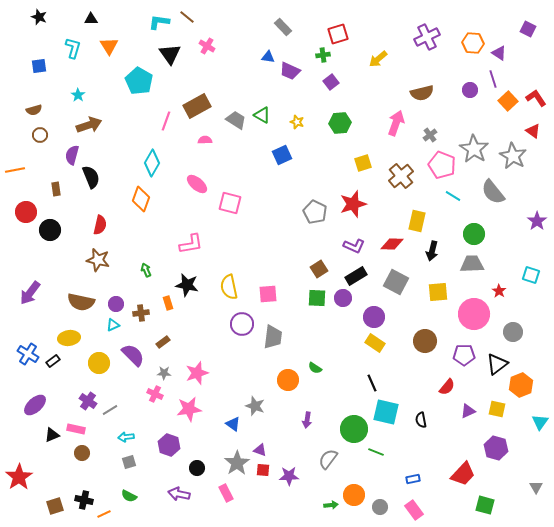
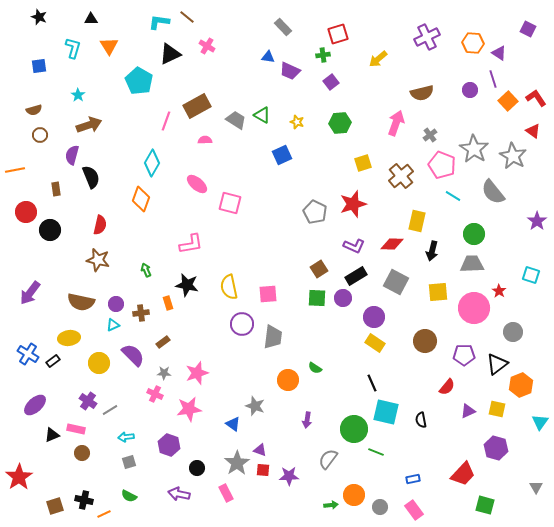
black triangle at (170, 54): rotated 40 degrees clockwise
pink circle at (474, 314): moved 6 px up
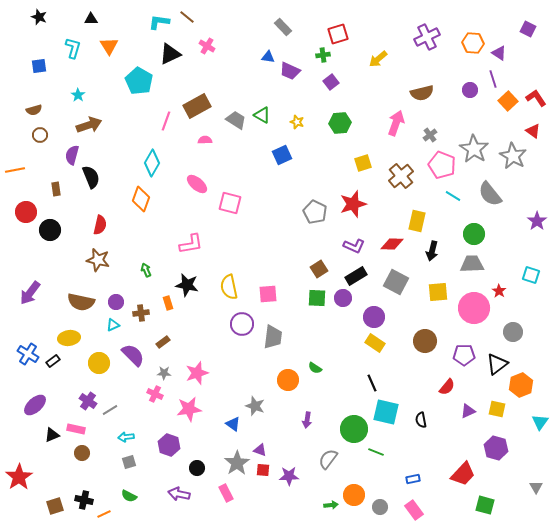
gray semicircle at (493, 192): moved 3 px left, 2 px down
purple circle at (116, 304): moved 2 px up
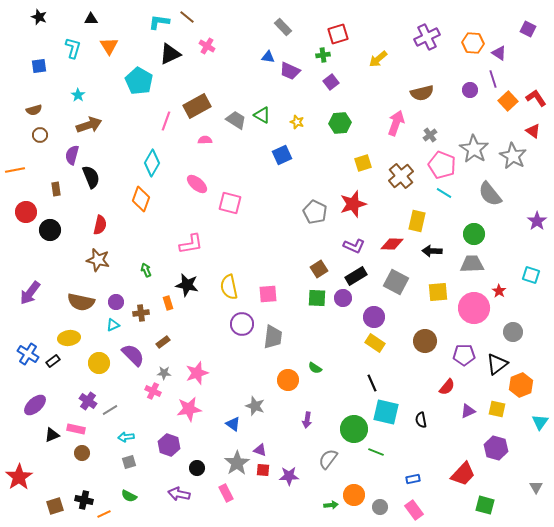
cyan line at (453, 196): moved 9 px left, 3 px up
black arrow at (432, 251): rotated 78 degrees clockwise
pink cross at (155, 394): moved 2 px left, 3 px up
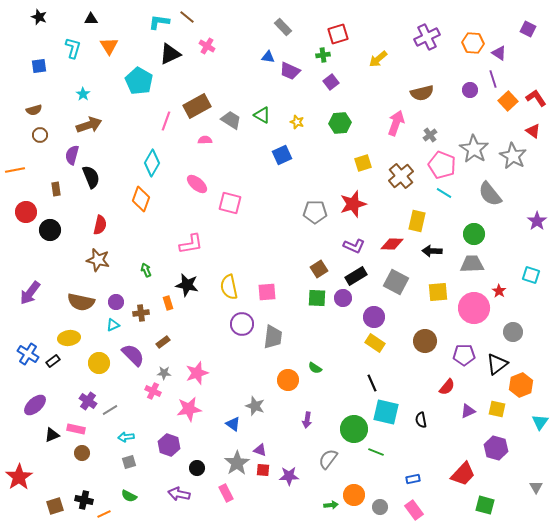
cyan star at (78, 95): moved 5 px right, 1 px up
gray trapezoid at (236, 120): moved 5 px left
gray pentagon at (315, 212): rotated 25 degrees counterclockwise
pink square at (268, 294): moved 1 px left, 2 px up
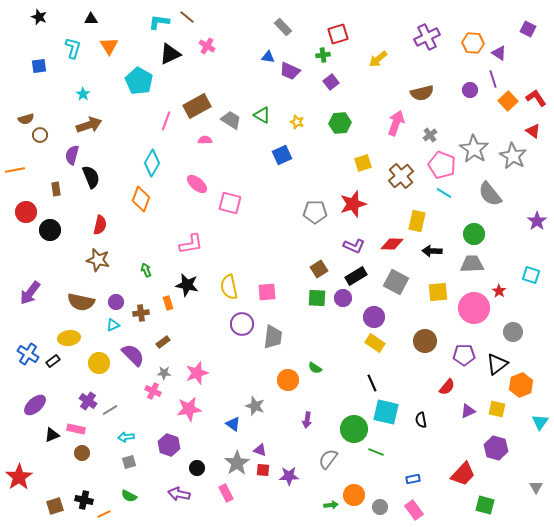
brown semicircle at (34, 110): moved 8 px left, 9 px down
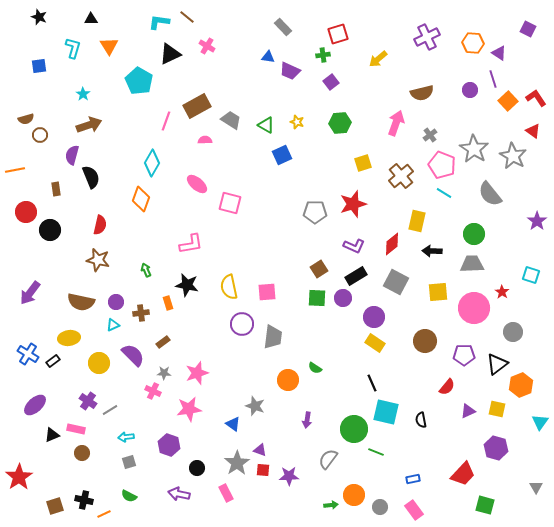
green triangle at (262, 115): moved 4 px right, 10 px down
red diamond at (392, 244): rotated 40 degrees counterclockwise
red star at (499, 291): moved 3 px right, 1 px down
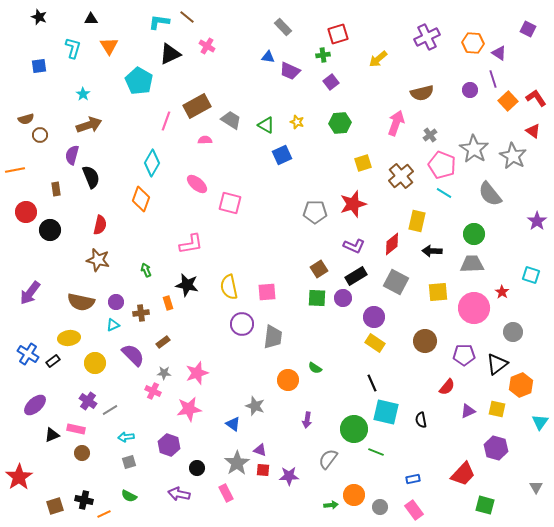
yellow circle at (99, 363): moved 4 px left
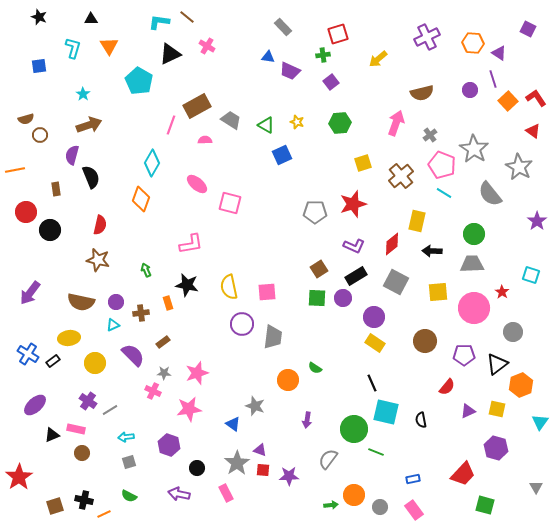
pink line at (166, 121): moved 5 px right, 4 px down
gray star at (513, 156): moved 6 px right, 11 px down
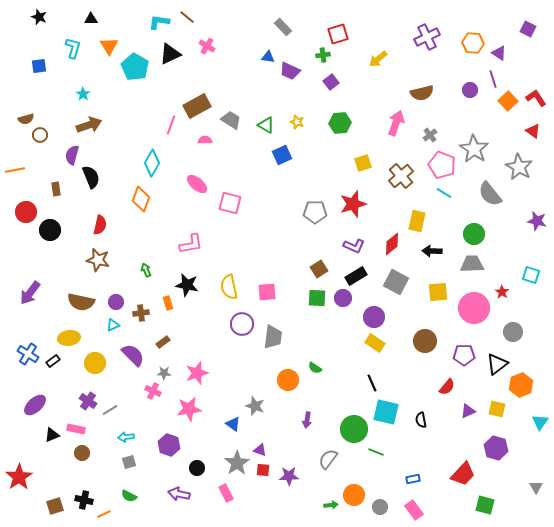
cyan pentagon at (139, 81): moved 4 px left, 14 px up
purple star at (537, 221): rotated 24 degrees counterclockwise
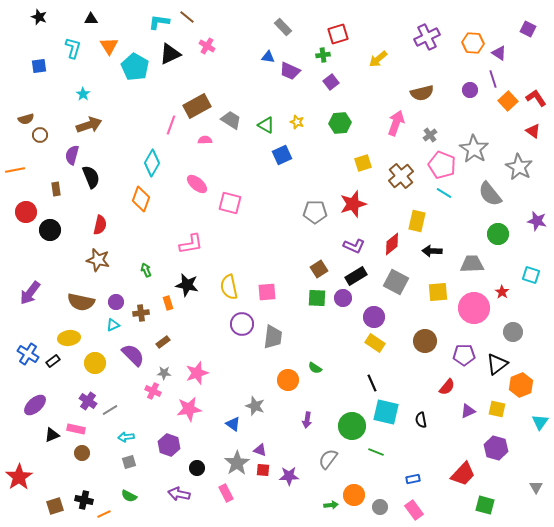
green circle at (474, 234): moved 24 px right
green circle at (354, 429): moved 2 px left, 3 px up
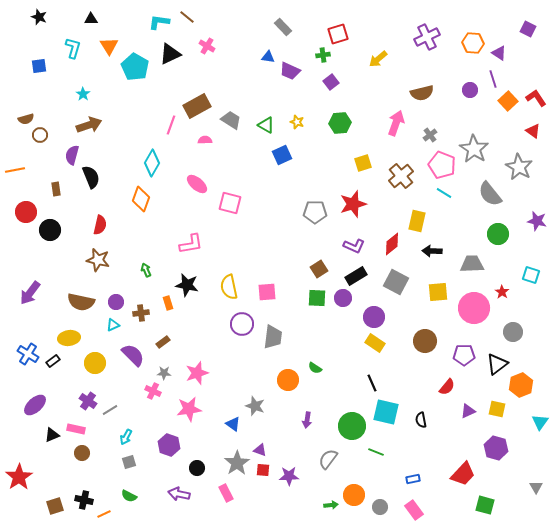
cyan arrow at (126, 437): rotated 56 degrees counterclockwise
